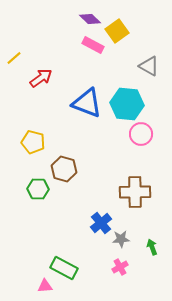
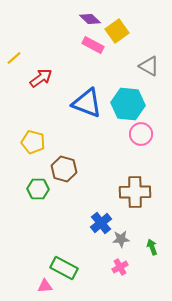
cyan hexagon: moved 1 px right
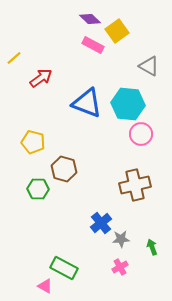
brown cross: moved 7 px up; rotated 12 degrees counterclockwise
pink triangle: rotated 35 degrees clockwise
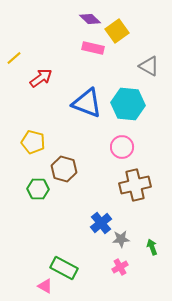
pink rectangle: moved 3 px down; rotated 15 degrees counterclockwise
pink circle: moved 19 px left, 13 px down
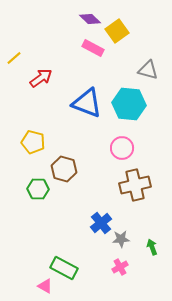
pink rectangle: rotated 15 degrees clockwise
gray triangle: moved 1 px left, 4 px down; rotated 15 degrees counterclockwise
cyan hexagon: moved 1 px right
pink circle: moved 1 px down
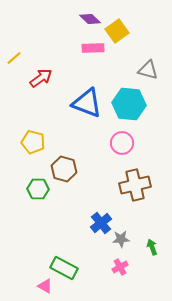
pink rectangle: rotated 30 degrees counterclockwise
pink circle: moved 5 px up
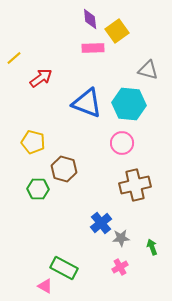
purple diamond: rotated 40 degrees clockwise
gray star: moved 1 px up
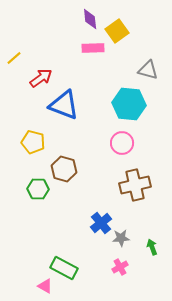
blue triangle: moved 23 px left, 2 px down
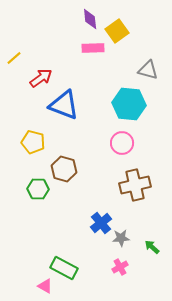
green arrow: rotated 28 degrees counterclockwise
